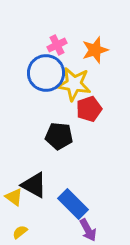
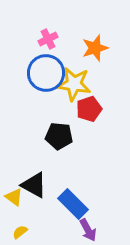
pink cross: moved 9 px left, 6 px up
orange star: moved 2 px up
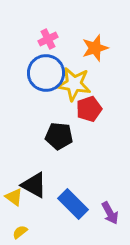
purple arrow: moved 22 px right, 17 px up
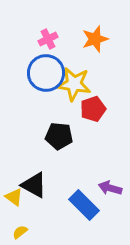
orange star: moved 9 px up
red pentagon: moved 4 px right
blue rectangle: moved 11 px right, 1 px down
purple arrow: moved 25 px up; rotated 135 degrees clockwise
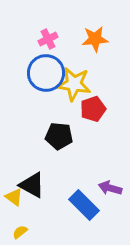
orange star: rotated 12 degrees clockwise
black triangle: moved 2 px left
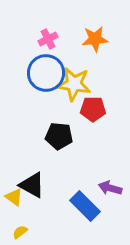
red pentagon: rotated 20 degrees clockwise
blue rectangle: moved 1 px right, 1 px down
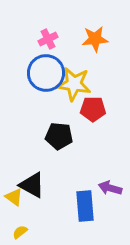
blue rectangle: rotated 40 degrees clockwise
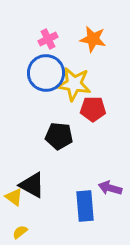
orange star: moved 2 px left; rotated 16 degrees clockwise
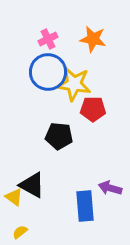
blue circle: moved 2 px right, 1 px up
